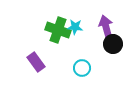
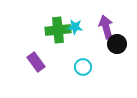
green cross: rotated 25 degrees counterclockwise
black circle: moved 4 px right
cyan circle: moved 1 px right, 1 px up
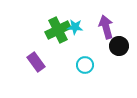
green cross: rotated 20 degrees counterclockwise
black circle: moved 2 px right, 2 px down
cyan circle: moved 2 px right, 2 px up
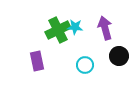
purple arrow: moved 1 px left, 1 px down
black circle: moved 10 px down
purple rectangle: moved 1 px right, 1 px up; rotated 24 degrees clockwise
